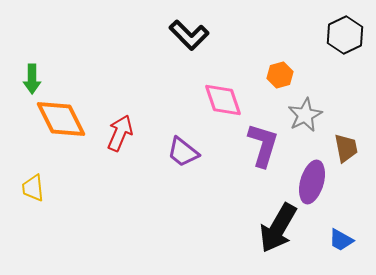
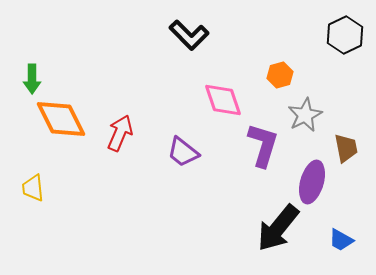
black arrow: rotated 9 degrees clockwise
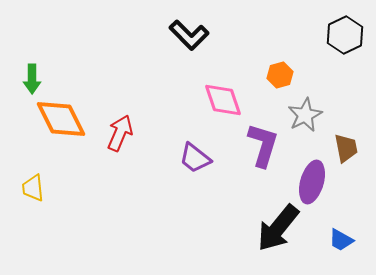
purple trapezoid: moved 12 px right, 6 px down
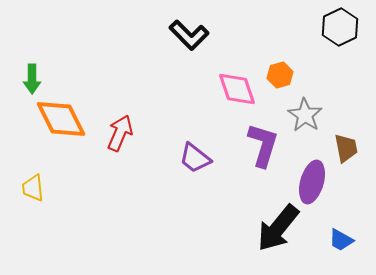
black hexagon: moved 5 px left, 8 px up
pink diamond: moved 14 px right, 11 px up
gray star: rotated 12 degrees counterclockwise
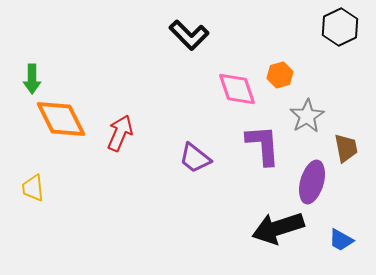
gray star: moved 2 px right, 1 px down; rotated 8 degrees clockwise
purple L-shape: rotated 21 degrees counterclockwise
black arrow: rotated 33 degrees clockwise
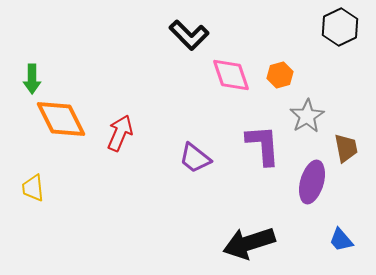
pink diamond: moved 6 px left, 14 px up
black arrow: moved 29 px left, 15 px down
blue trapezoid: rotated 20 degrees clockwise
